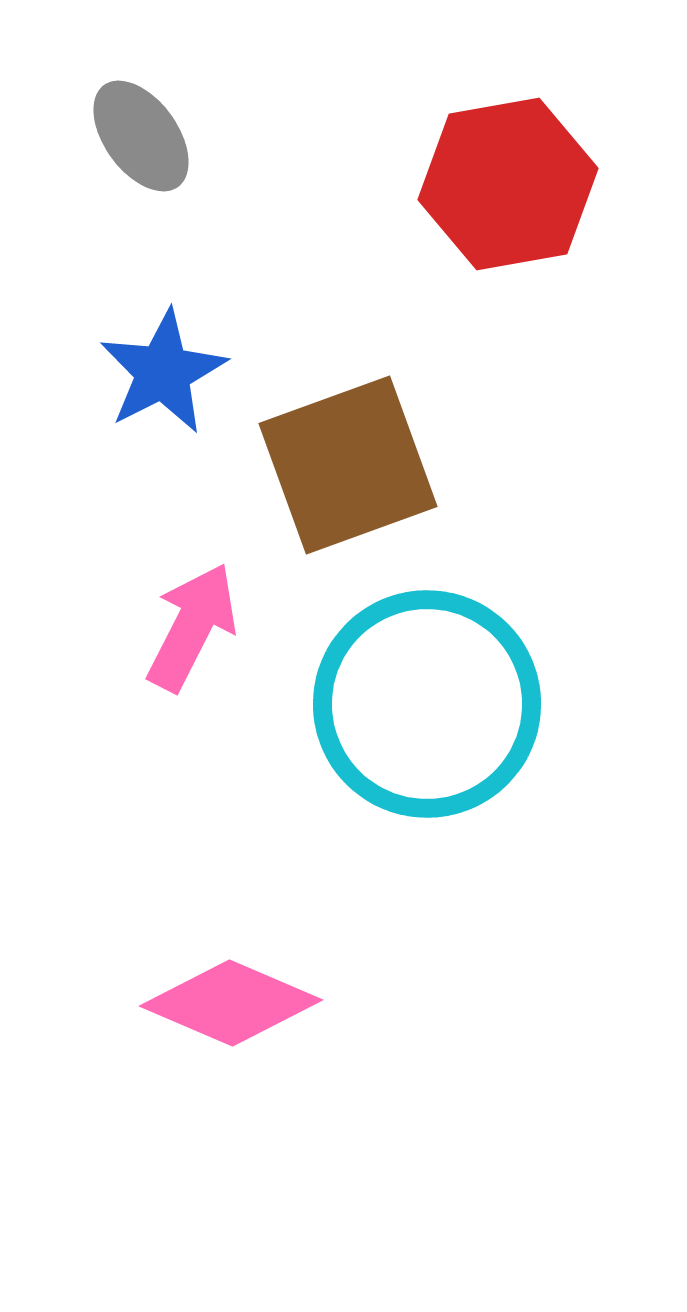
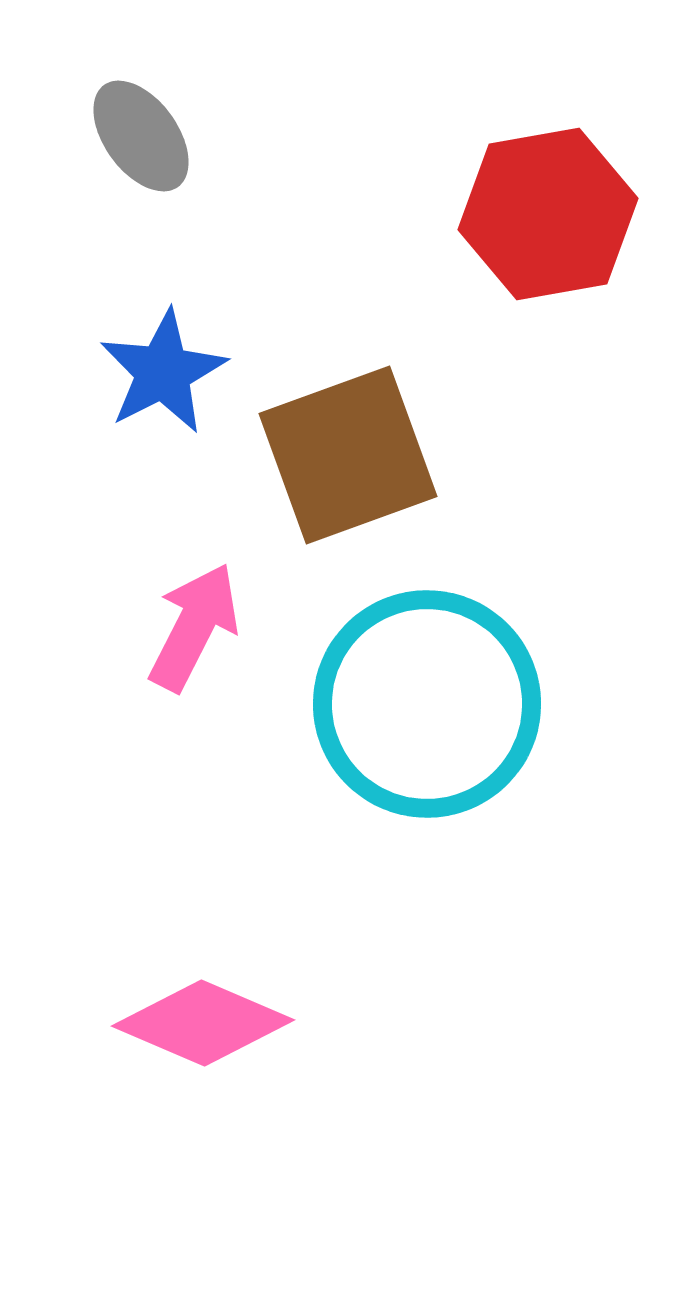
red hexagon: moved 40 px right, 30 px down
brown square: moved 10 px up
pink arrow: moved 2 px right
pink diamond: moved 28 px left, 20 px down
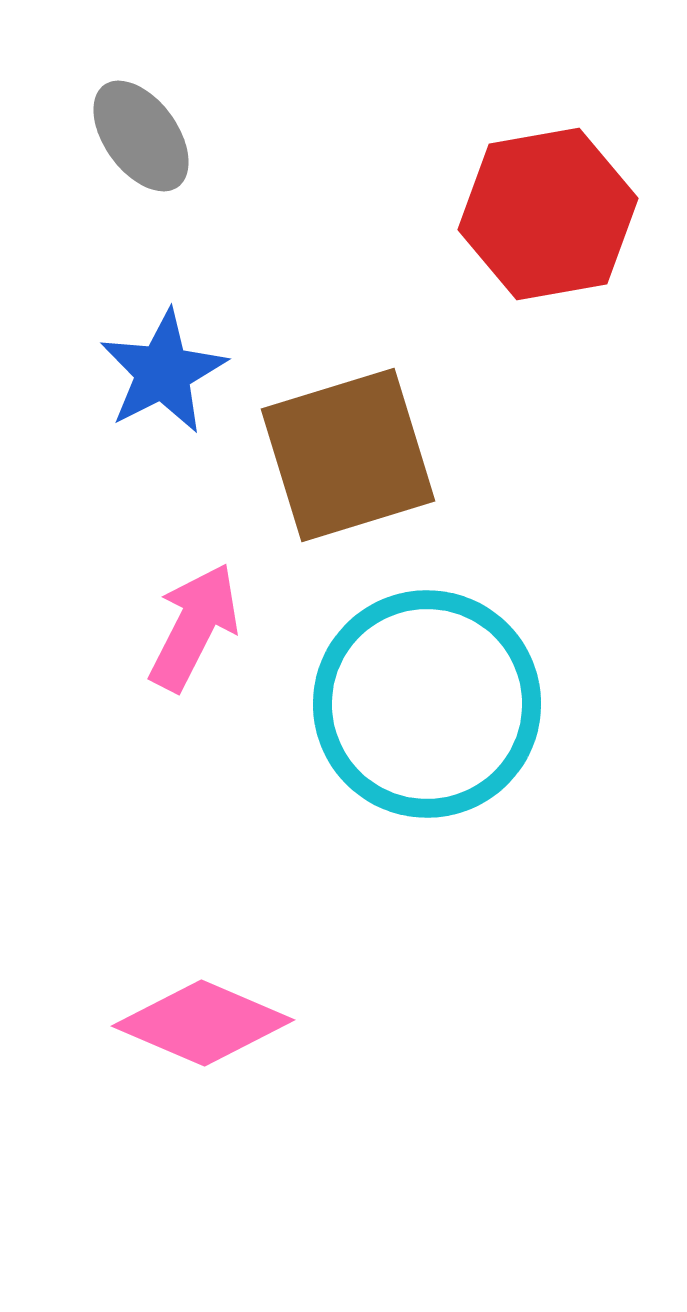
brown square: rotated 3 degrees clockwise
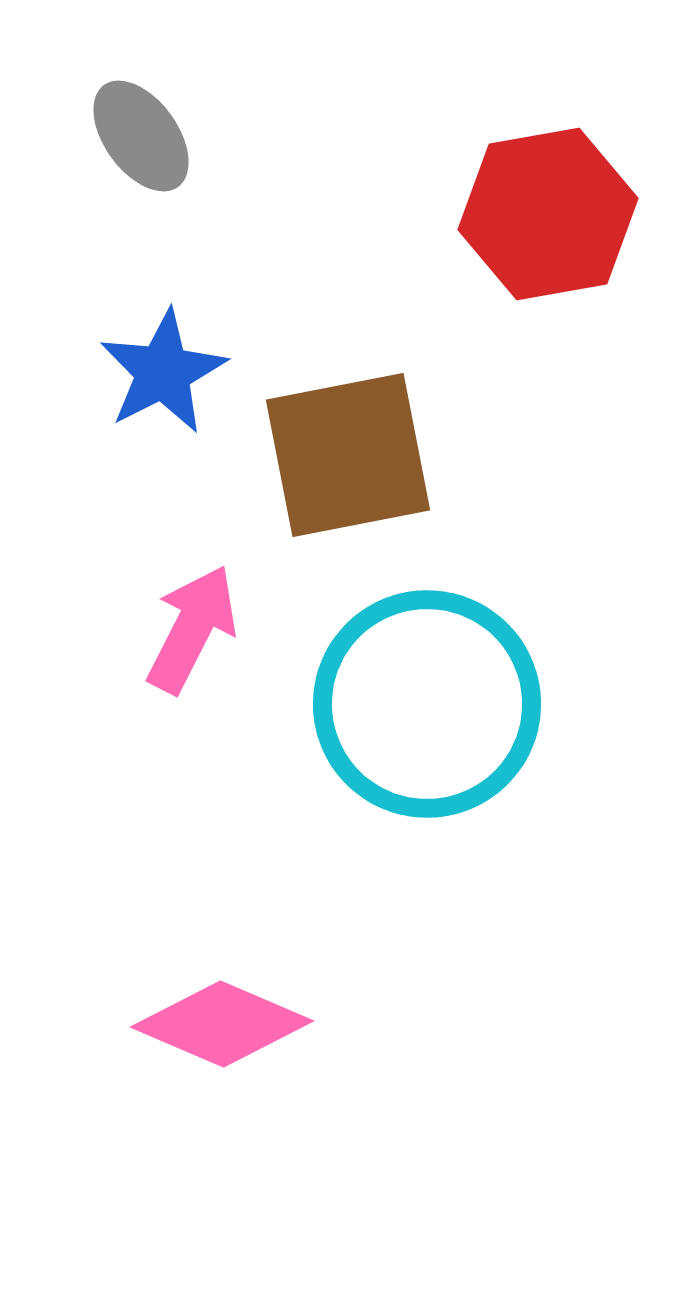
brown square: rotated 6 degrees clockwise
pink arrow: moved 2 px left, 2 px down
pink diamond: moved 19 px right, 1 px down
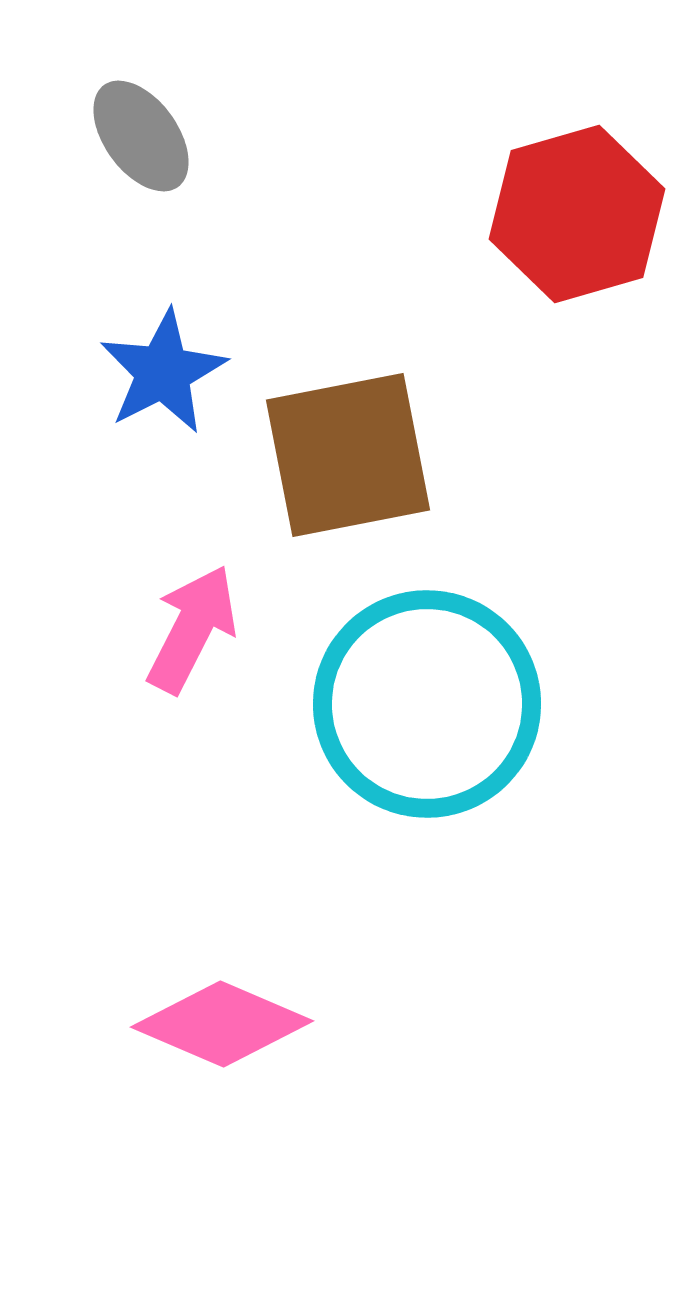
red hexagon: moved 29 px right; rotated 6 degrees counterclockwise
